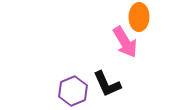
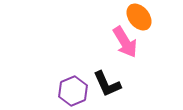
orange ellipse: rotated 40 degrees counterclockwise
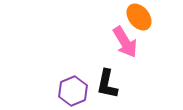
black L-shape: rotated 36 degrees clockwise
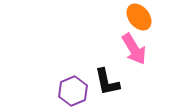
pink arrow: moved 9 px right, 7 px down
black L-shape: moved 2 px up; rotated 24 degrees counterclockwise
